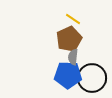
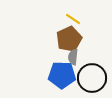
blue pentagon: moved 6 px left
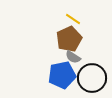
gray semicircle: rotated 63 degrees counterclockwise
blue pentagon: rotated 12 degrees counterclockwise
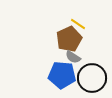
yellow line: moved 5 px right, 5 px down
blue pentagon: rotated 16 degrees clockwise
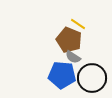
brown pentagon: moved 1 px down; rotated 25 degrees counterclockwise
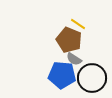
gray semicircle: moved 1 px right, 2 px down
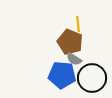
yellow line: rotated 49 degrees clockwise
brown pentagon: moved 1 px right, 2 px down
